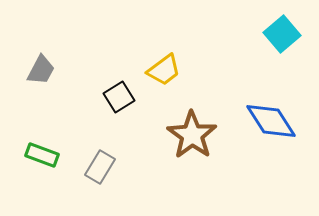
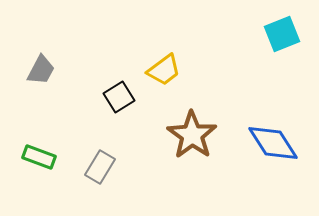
cyan square: rotated 18 degrees clockwise
blue diamond: moved 2 px right, 22 px down
green rectangle: moved 3 px left, 2 px down
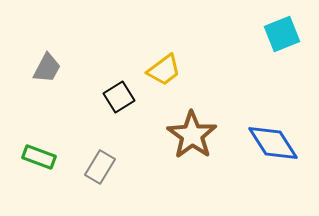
gray trapezoid: moved 6 px right, 2 px up
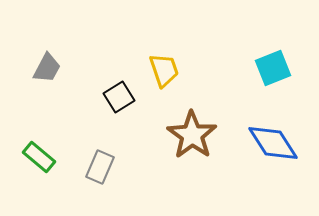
cyan square: moved 9 px left, 34 px down
yellow trapezoid: rotated 72 degrees counterclockwise
green rectangle: rotated 20 degrees clockwise
gray rectangle: rotated 8 degrees counterclockwise
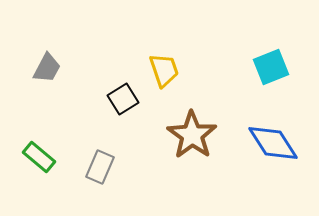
cyan square: moved 2 px left, 1 px up
black square: moved 4 px right, 2 px down
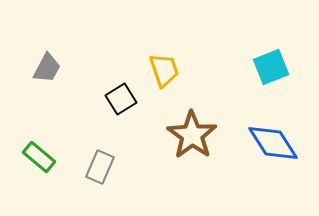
black square: moved 2 px left
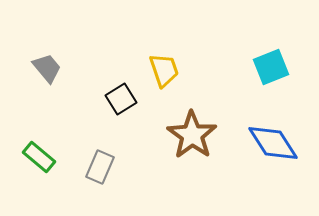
gray trapezoid: rotated 68 degrees counterclockwise
